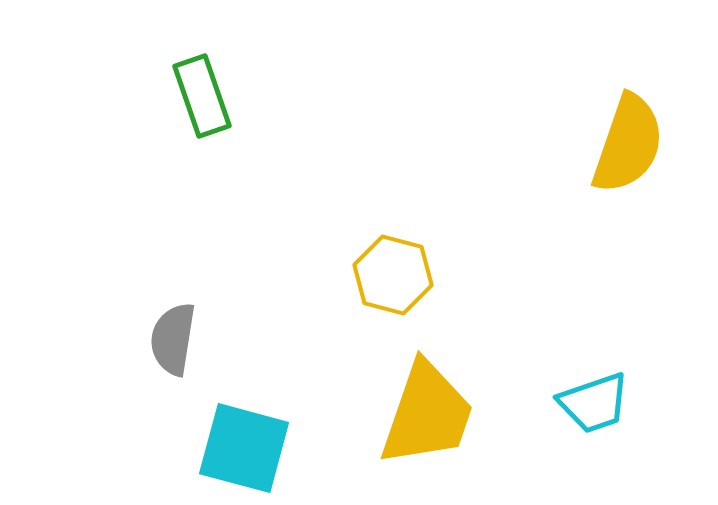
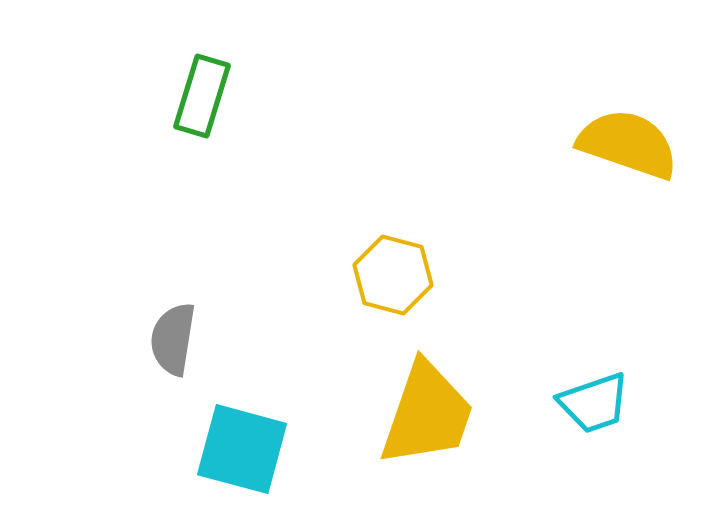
green rectangle: rotated 36 degrees clockwise
yellow semicircle: rotated 90 degrees counterclockwise
cyan square: moved 2 px left, 1 px down
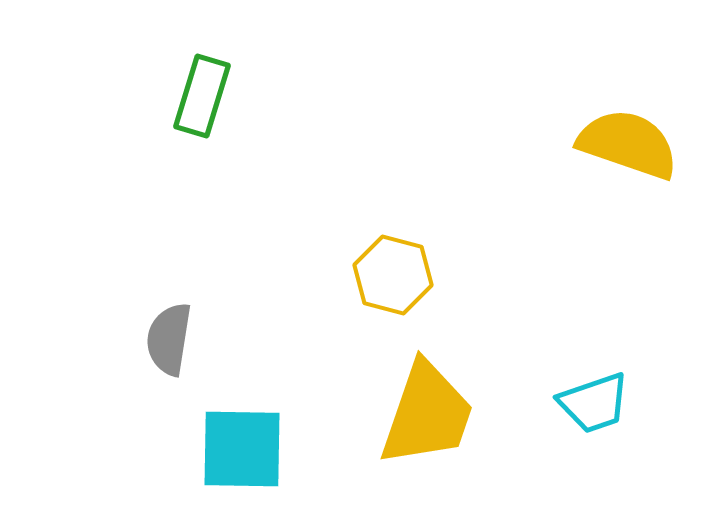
gray semicircle: moved 4 px left
cyan square: rotated 14 degrees counterclockwise
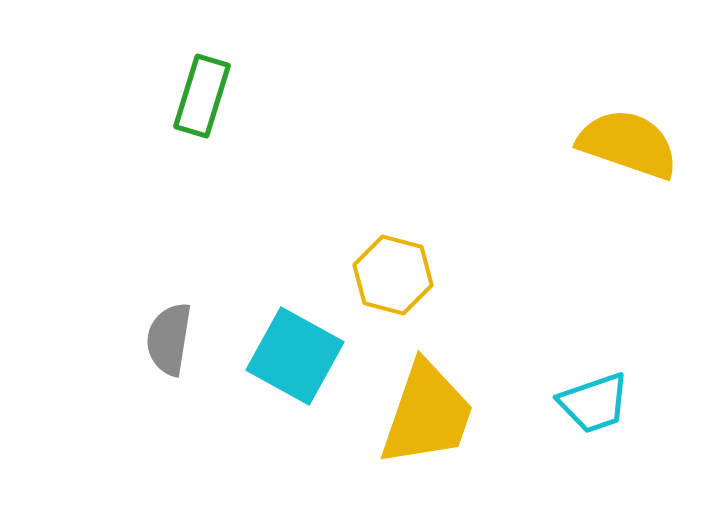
cyan square: moved 53 px right, 93 px up; rotated 28 degrees clockwise
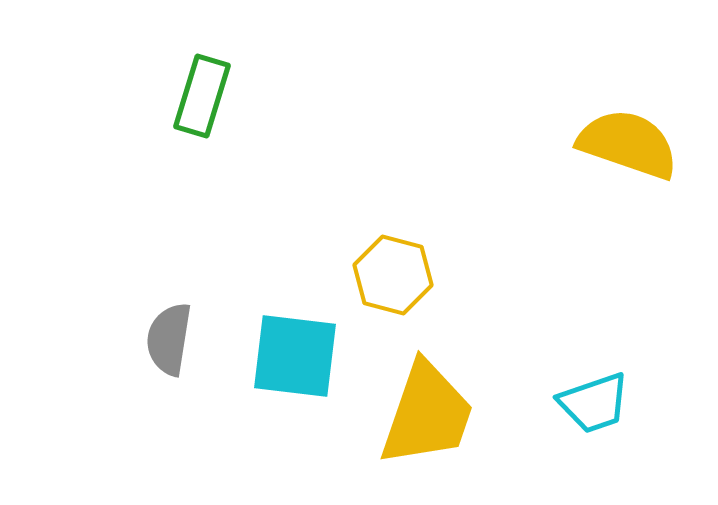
cyan square: rotated 22 degrees counterclockwise
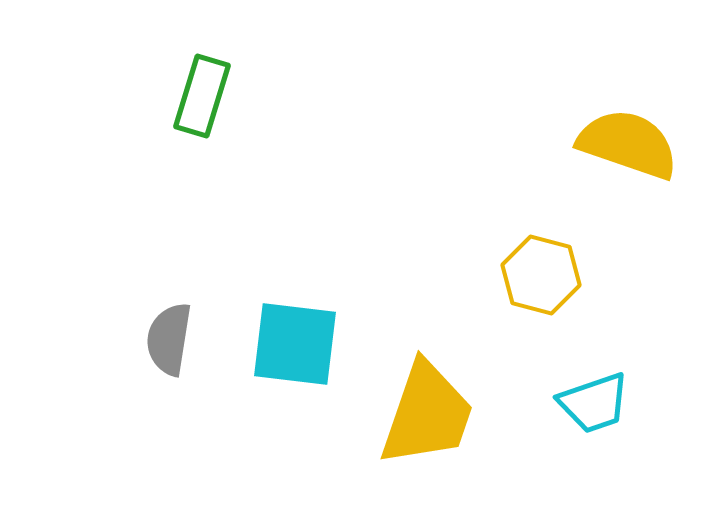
yellow hexagon: moved 148 px right
cyan square: moved 12 px up
